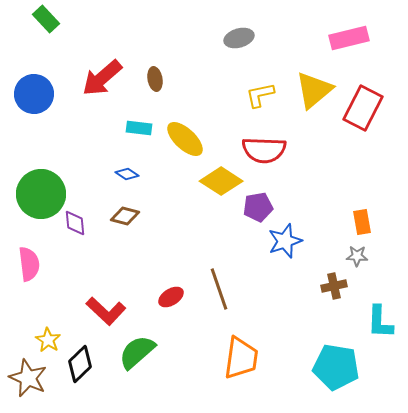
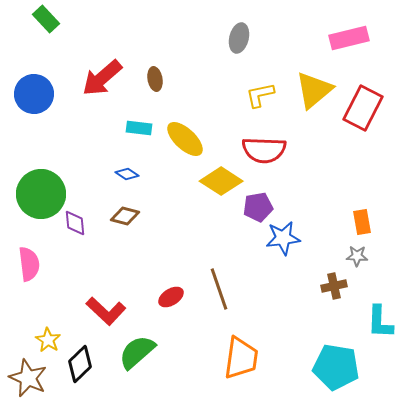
gray ellipse: rotated 60 degrees counterclockwise
blue star: moved 2 px left, 3 px up; rotated 12 degrees clockwise
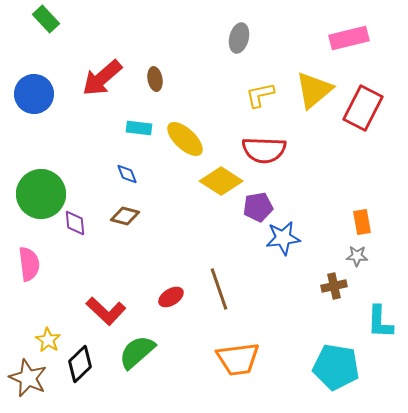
blue diamond: rotated 35 degrees clockwise
orange trapezoid: moved 3 px left, 1 px down; rotated 75 degrees clockwise
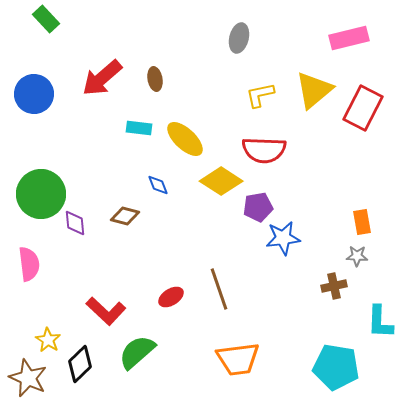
blue diamond: moved 31 px right, 11 px down
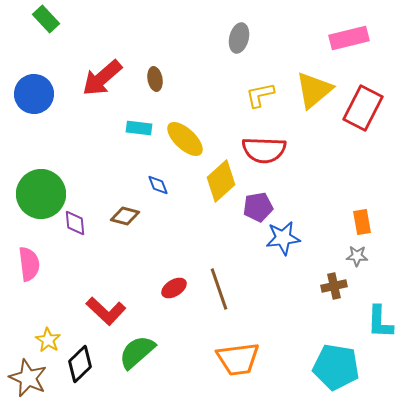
yellow diamond: rotated 75 degrees counterclockwise
red ellipse: moved 3 px right, 9 px up
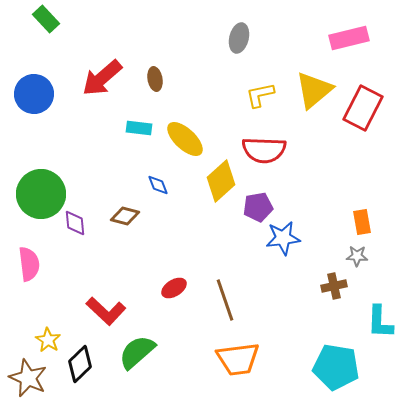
brown line: moved 6 px right, 11 px down
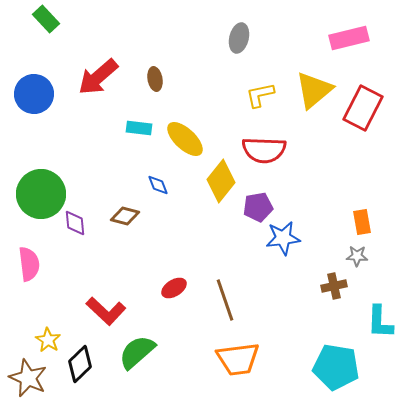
red arrow: moved 4 px left, 1 px up
yellow diamond: rotated 9 degrees counterclockwise
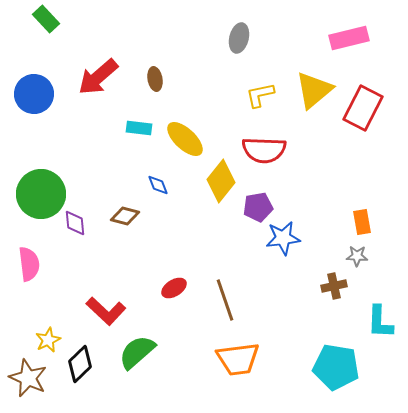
yellow star: rotated 15 degrees clockwise
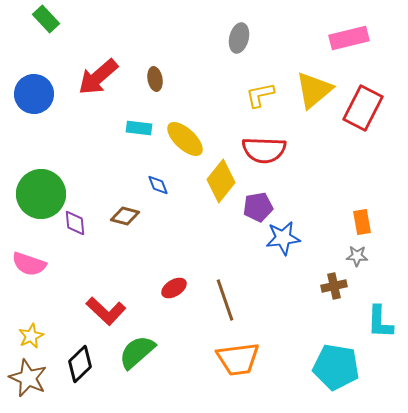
pink semicircle: rotated 116 degrees clockwise
yellow star: moved 17 px left, 4 px up
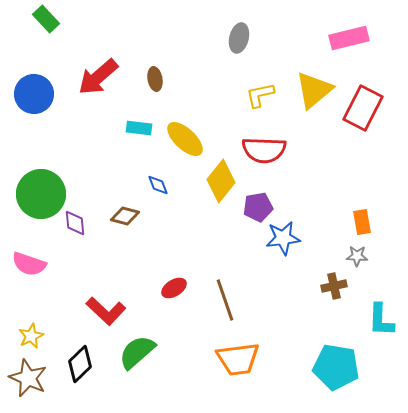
cyan L-shape: moved 1 px right, 2 px up
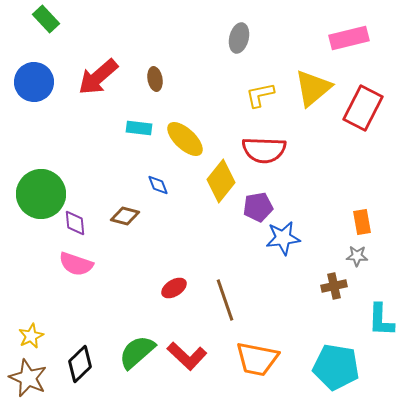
yellow triangle: moved 1 px left, 2 px up
blue circle: moved 12 px up
pink semicircle: moved 47 px right
red L-shape: moved 81 px right, 45 px down
orange trapezoid: moved 19 px right; rotated 18 degrees clockwise
